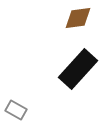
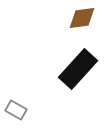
brown diamond: moved 4 px right
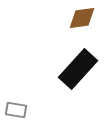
gray rectangle: rotated 20 degrees counterclockwise
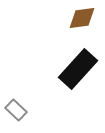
gray rectangle: rotated 35 degrees clockwise
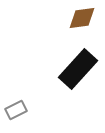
gray rectangle: rotated 70 degrees counterclockwise
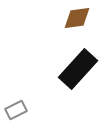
brown diamond: moved 5 px left
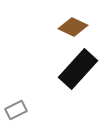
brown diamond: moved 4 px left, 9 px down; rotated 32 degrees clockwise
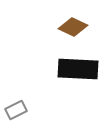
black rectangle: rotated 51 degrees clockwise
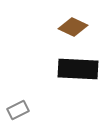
gray rectangle: moved 2 px right
